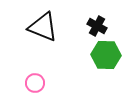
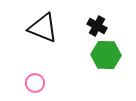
black triangle: moved 1 px down
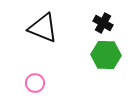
black cross: moved 6 px right, 3 px up
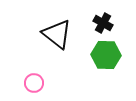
black triangle: moved 14 px right, 6 px down; rotated 16 degrees clockwise
pink circle: moved 1 px left
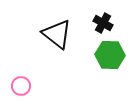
green hexagon: moved 4 px right
pink circle: moved 13 px left, 3 px down
